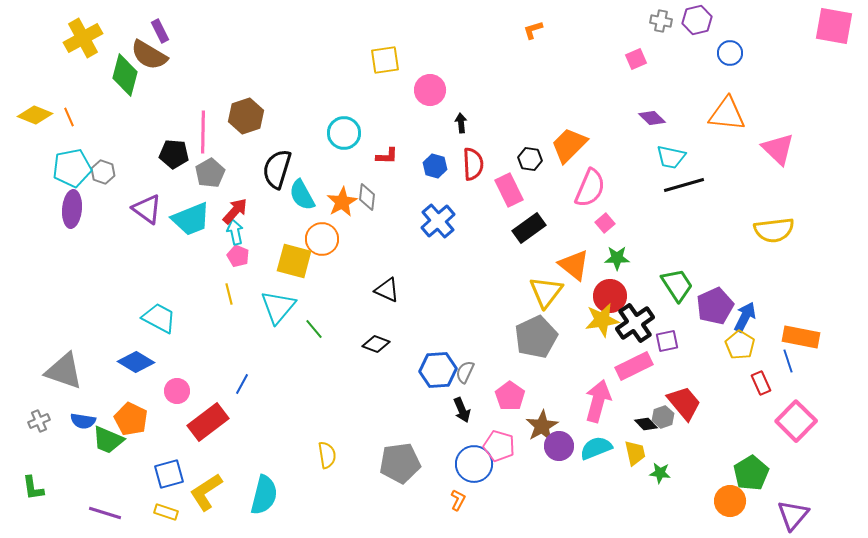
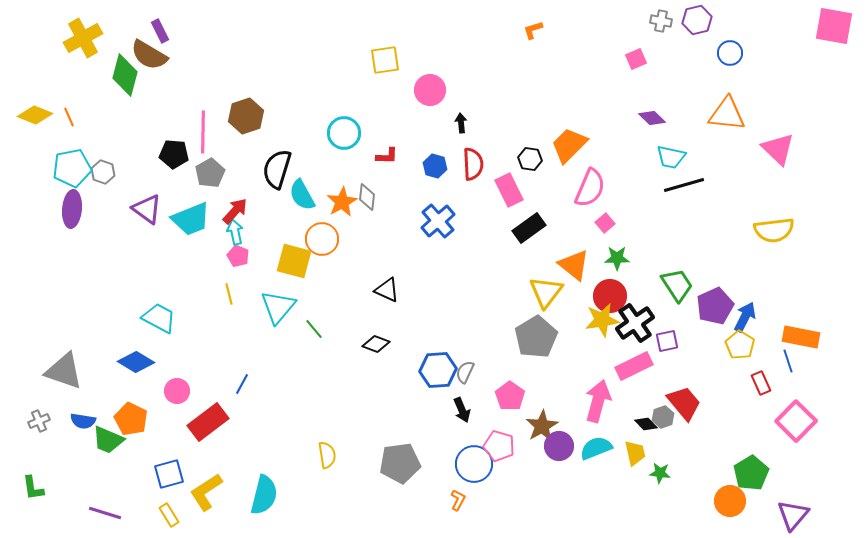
gray pentagon at (536, 337): rotated 6 degrees counterclockwise
yellow rectangle at (166, 512): moved 3 px right, 3 px down; rotated 40 degrees clockwise
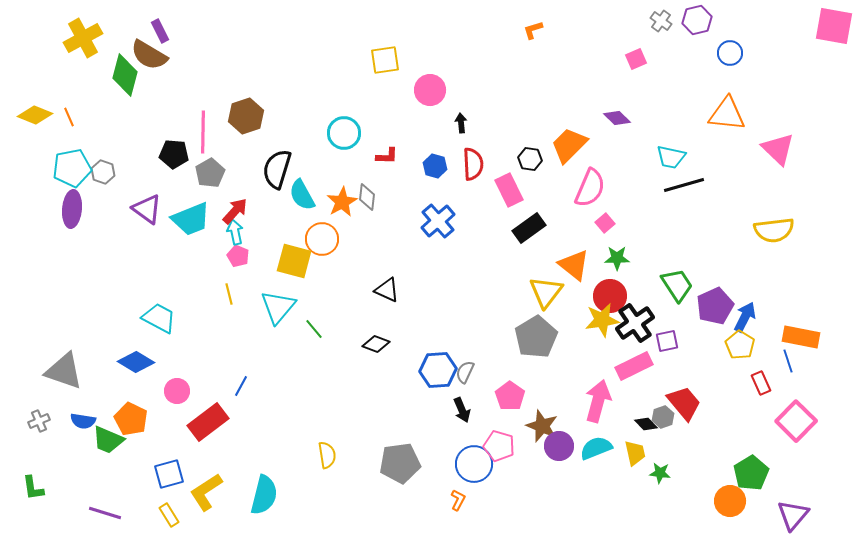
gray cross at (661, 21): rotated 25 degrees clockwise
purple diamond at (652, 118): moved 35 px left
blue line at (242, 384): moved 1 px left, 2 px down
brown star at (542, 426): rotated 20 degrees counterclockwise
